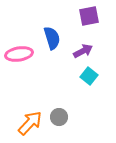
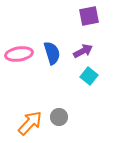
blue semicircle: moved 15 px down
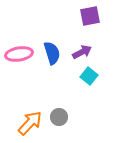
purple square: moved 1 px right
purple arrow: moved 1 px left, 1 px down
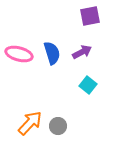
pink ellipse: rotated 24 degrees clockwise
cyan square: moved 1 px left, 9 px down
gray circle: moved 1 px left, 9 px down
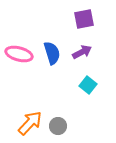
purple square: moved 6 px left, 3 px down
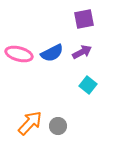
blue semicircle: rotated 80 degrees clockwise
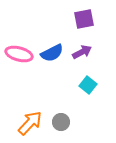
gray circle: moved 3 px right, 4 px up
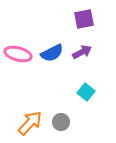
pink ellipse: moved 1 px left
cyan square: moved 2 px left, 7 px down
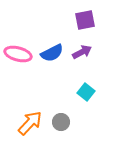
purple square: moved 1 px right, 1 px down
